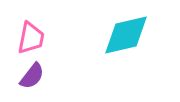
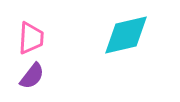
pink trapezoid: rotated 8 degrees counterclockwise
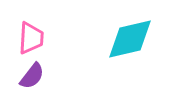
cyan diamond: moved 4 px right, 4 px down
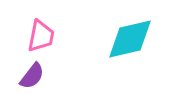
pink trapezoid: moved 10 px right, 2 px up; rotated 8 degrees clockwise
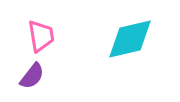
pink trapezoid: rotated 20 degrees counterclockwise
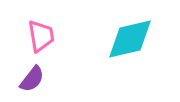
purple semicircle: moved 3 px down
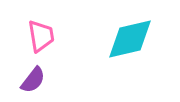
purple semicircle: moved 1 px right, 1 px down
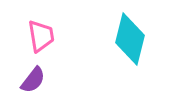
cyan diamond: rotated 63 degrees counterclockwise
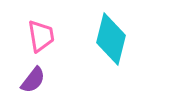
cyan diamond: moved 19 px left
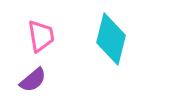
purple semicircle: rotated 12 degrees clockwise
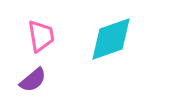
cyan diamond: rotated 57 degrees clockwise
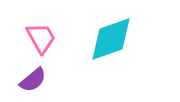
pink trapezoid: moved 2 px down; rotated 20 degrees counterclockwise
